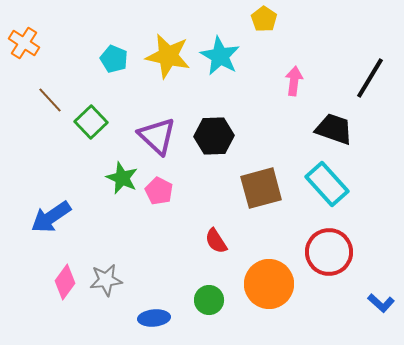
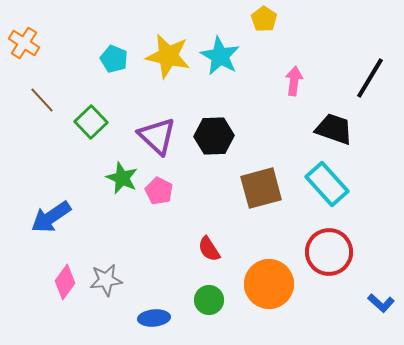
brown line: moved 8 px left
red semicircle: moved 7 px left, 8 px down
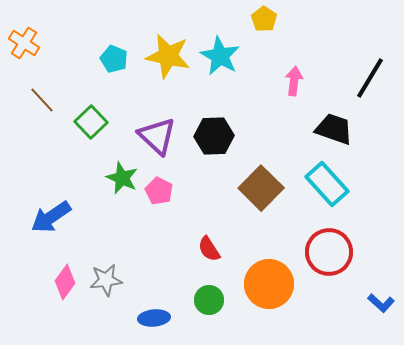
brown square: rotated 30 degrees counterclockwise
